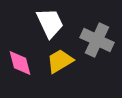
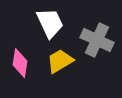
pink diamond: rotated 24 degrees clockwise
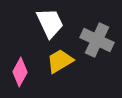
pink diamond: moved 9 px down; rotated 20 degrees clockwise
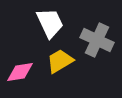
pink diamond: rotated 52 degrees clockwise
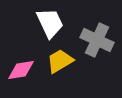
pink diamond: moved 1 px right, 2 px up
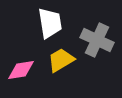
white trapezoid: rotated 16 degrees clockwise
yellow trapezoid: moved 1 px right, 1 px up
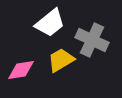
white trapezoid: rotated 60 degrees clockwise
gray cross: moved 5 px left
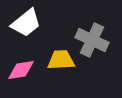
white trapezoid: moved 24 px left
yellow trapezoid: rotated 28 degrees clockwise
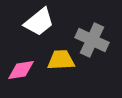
white trapezoid: moved 13 px right, 1 px up
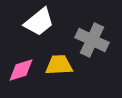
yellow trapezoid: moved 2 px left, 5 px down
pink diamond: rotated 8 degrees counterclockwise
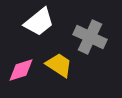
gray cross: moved 2 px left, 3 px up
yellow trapezoid: rotated 36 degrees clockwise
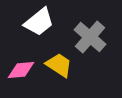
gray cross: rotated 16 degrees clockwise
pink diamond: rotated 12 degrees clockwise
